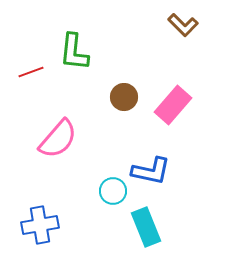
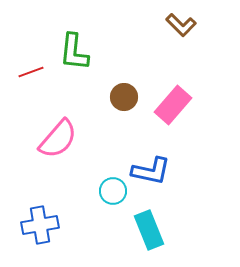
brown L-shape: moved 2 px left
cyan rectangle: moved 3 px right, 3 px down
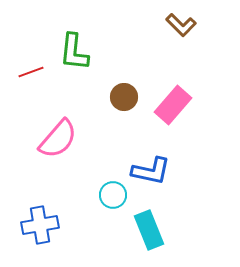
cyan circle: moved 4 px down
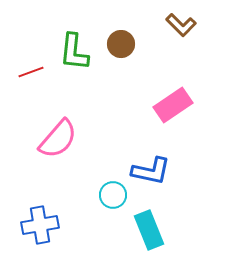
brown circle: moved 3 px left, 53 px up
pink rectangle: rotated 15 degrees clockwise
